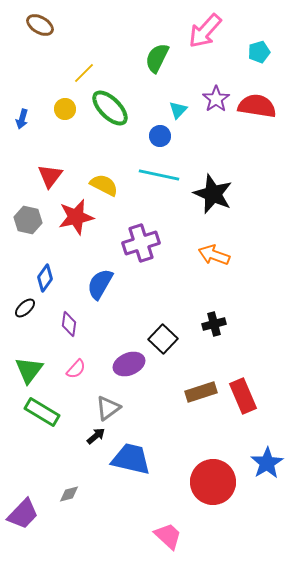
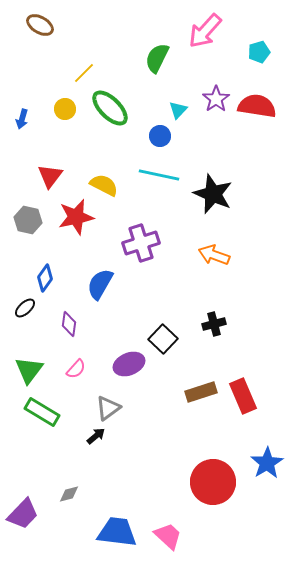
blue trapezoid: moved 14 px left, 73 px down; rotated 6 degrees counterclockwise
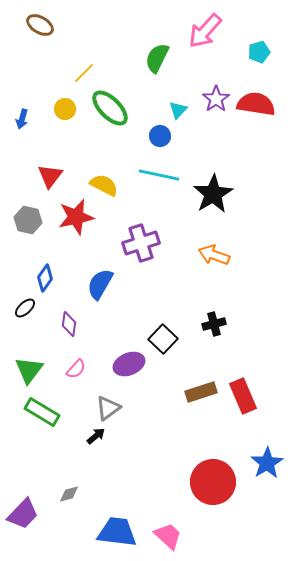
red semicircle: moved 1 px left, 2 px up
black star: rotated 18 degrees clockwise
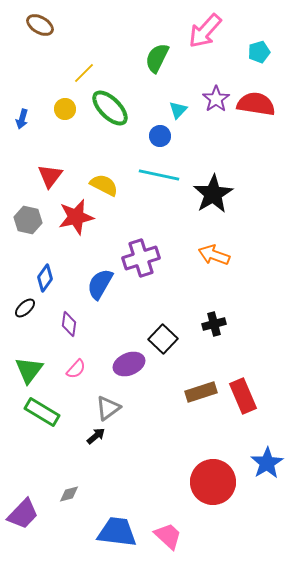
purple cross: moved 15 px down
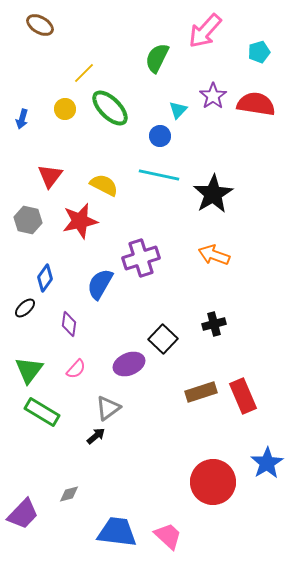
purple star: moved 3 px left, 3 px up
red star: moved 4 px right, 4 px down
